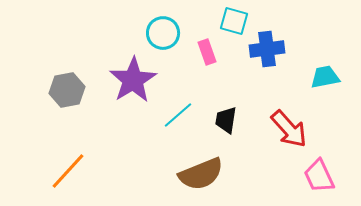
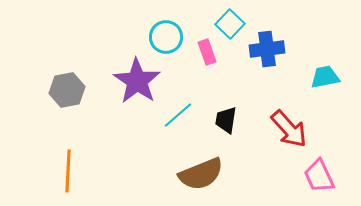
cyan square: moved 4 px left, 3 px down; rotated 28 degrees clockwise
cyan circle: moved 3 px right, 4 px down
purple star: moved 4 px right, 1 px down; rotated 6 degrees counterclockwise
orange line: rotated 39 degrees counterclockwise
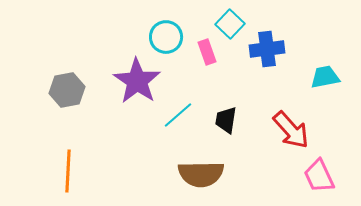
red arrow: moved 2 px right, 1 px down
brown semicircle: rotated 21 degrees clockwise
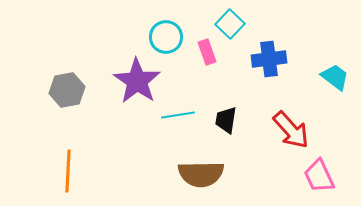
blue cross: moved 2 px right, 10 px down
cyan trapezoid: moved 10 px right; rotated 48 degrees clockwise
cyan line: rotated 32 degrees clockwise
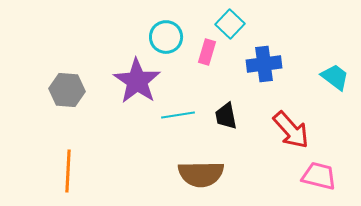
pink rectangle: rotated 35 degrees clockwise
blue cross: moved 5 px left, 5 px down
gray hexagon: rotated 16 degrees clockwise
black trapezoid: moved 4 px up; rotated 20 degrees counterclockwise
pink trapezoid: rotated 129 degrees clockwise
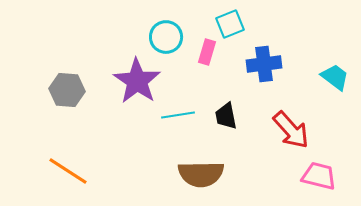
cyan square: rotated 24 degrees clockwise
orange line: rotated 60 degrees counterclockwise
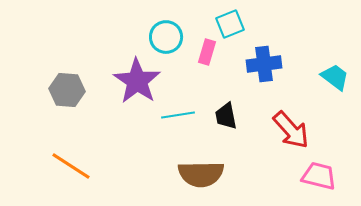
orange line: moved 3 px right, 5 px up
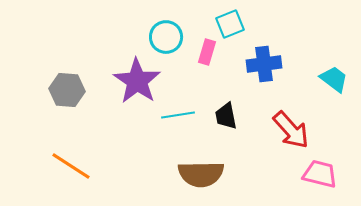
cyan trapezoid: moved 1 px left, 2 px down
pink trapezoid: moved 1 px right, 2 px up
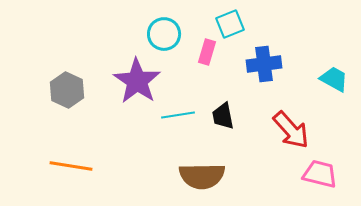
cyan circle: moved 2 px left, 3 px up
cyan trapezoid: rotated 8 degrees counterclockwise
gray hexagon: rotated 20 degrees clockwise
black trapezoid: moved 3 px left
orange line: rotated 24 degrees counterclockwise
brown semicircle: moved 1 px right, 2 px down
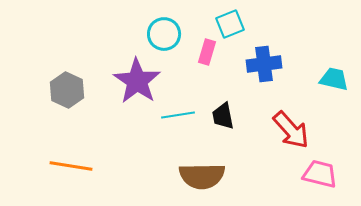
cyan trapezoid: rotated 16 degrees counterclockwise
